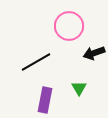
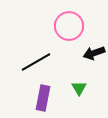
purple rectangle: moved 2 px left, 2 px up
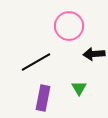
black arrow: moved 1 px down; rotated 15 degrees clockwise
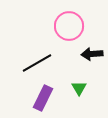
black arrow: moved 2 px left
black line: moved 1 px right, 1 px down
purple rectangle: rotated 15 degrees clockwise
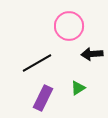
green triangle: moved 1 px left; rotated 28 degrees clockwise
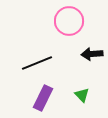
pink circle: moved 5 px up
black line: rotated 8 degrees clockwise
green triangle: moved 4 px right, 7 px down; rotated 42 degrees counterclockwise
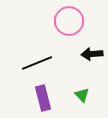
purple rectangle: rotated 40 degrees counterclockwise
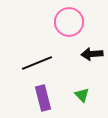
pink circle: moved 1 px down
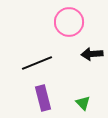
green triangle: moved 1 px right, 8 px down
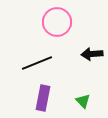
pink circle: moved 12 px left
purple rectangle: rotated 25 degrees clockwise
green triangle: moved 2 px up
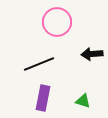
black line: moved 2 px right, 1 px down
green triangle: rotated 28 degrees counterclockwise
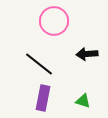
pink circle: moved 3 px left, 1 px up
black arrow: moved 5 px left
black line: rotated 60 degrees clockwise
